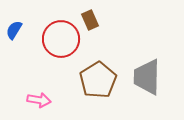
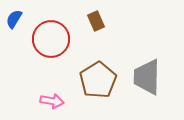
brown rectangle: moved 6 px right, 1 px down
blue semicircle: moved 11 px up
red circle: moved 10 px left
pink arrow: moved 13 px right, 1 px down
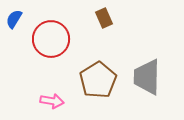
brown rectangle: moved 8 px right, 3 px up
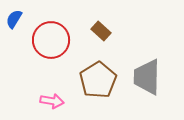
brown rectangle: moved 3 px left, 13 px down; rotated 24 degrees counterclockwise
red circle: moved 1 px down
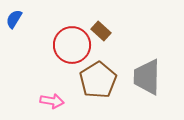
red circle: moved 21 px right, 5 px down
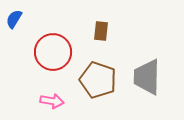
brown rectangle: rotated 54 degrees clockwise
red circle: moved 19 px left, 7 px down
brown pentagon: rotated 21 degrees counterclockwise
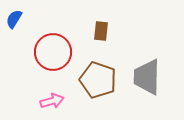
pink arrow: rotated 25 degrees counterclockwise
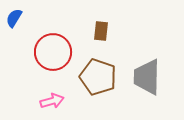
blue semicircle: moved 1 px up
brown pentagon: moved 3 px up
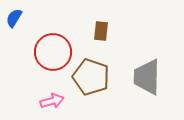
brown pentagon: moved 7 px left
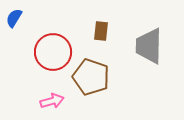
gray trapezoid: moved 2 px right, 31 px up
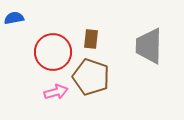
blue semicircle: rotated 48 degrees clockwise
brown rectangle: moved 10 px left, 8 px down
pink arrow: moved 4 px right, 9 px up
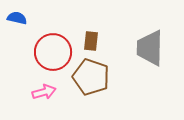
blue semicircle: moved 3 px right; rotated 24 degrees clockwise
brown rectangle: moved 2 px down
gray trapezoid: moved 1 px right, 2 px down
pink arrow: moved 12 px left
